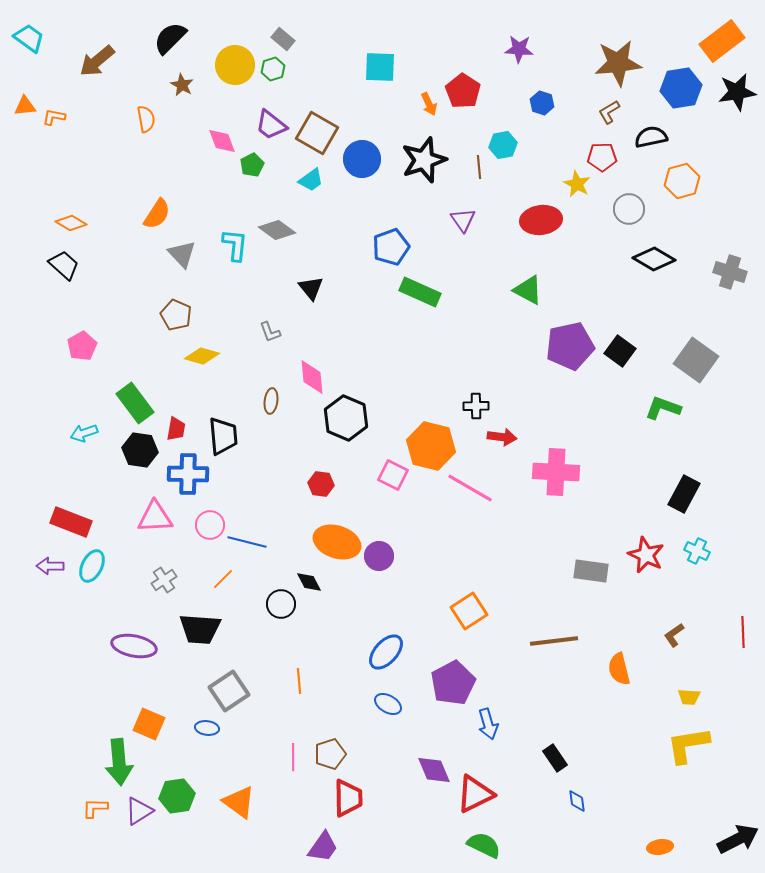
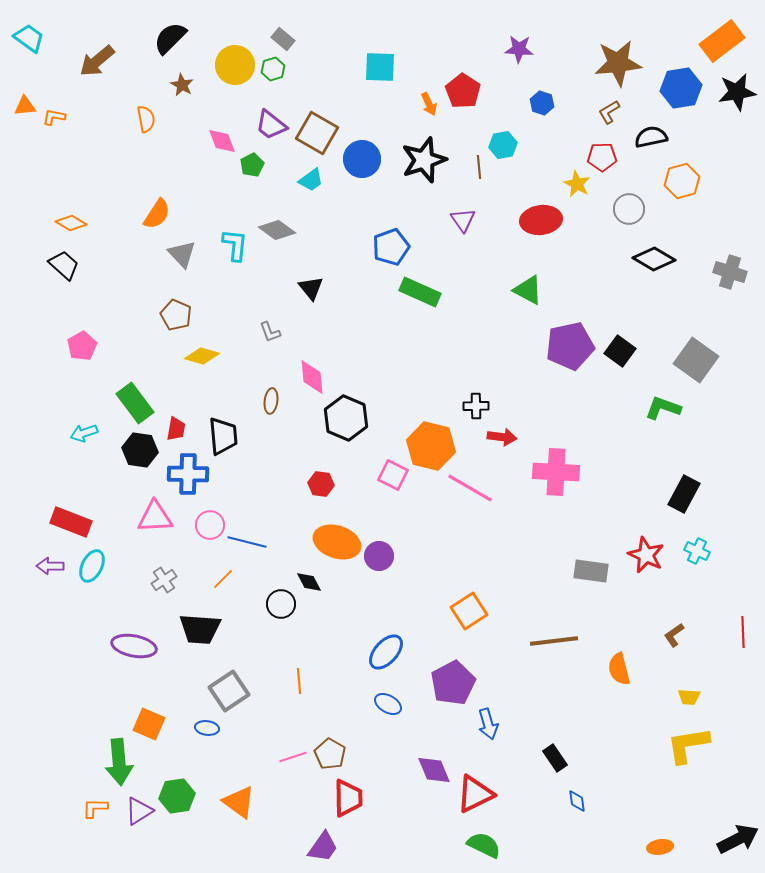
brown pentagon at (330, 754): rotated 24 degrees counterclockwise
pink line at (293, 757): rotated 72 degrees clockwise
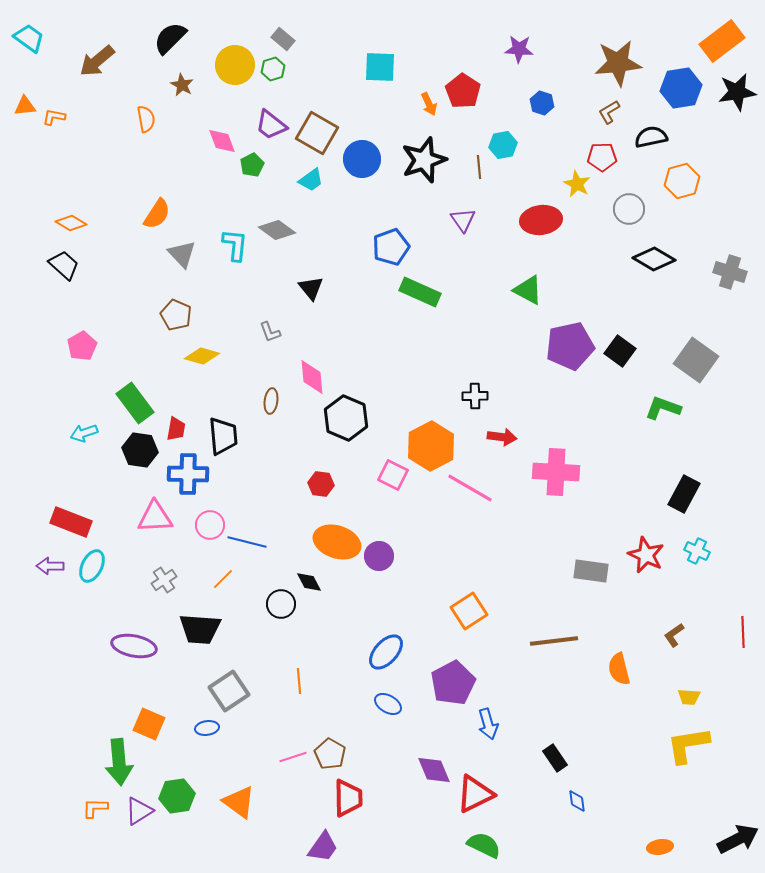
black cross at (476, 406): moved 1 px left, 10 px up
orange hexagon at (431, 446): rotated 18 degrees clockwise
blue ellipse at (207, 728): rotated 15 degrees counterclockwise
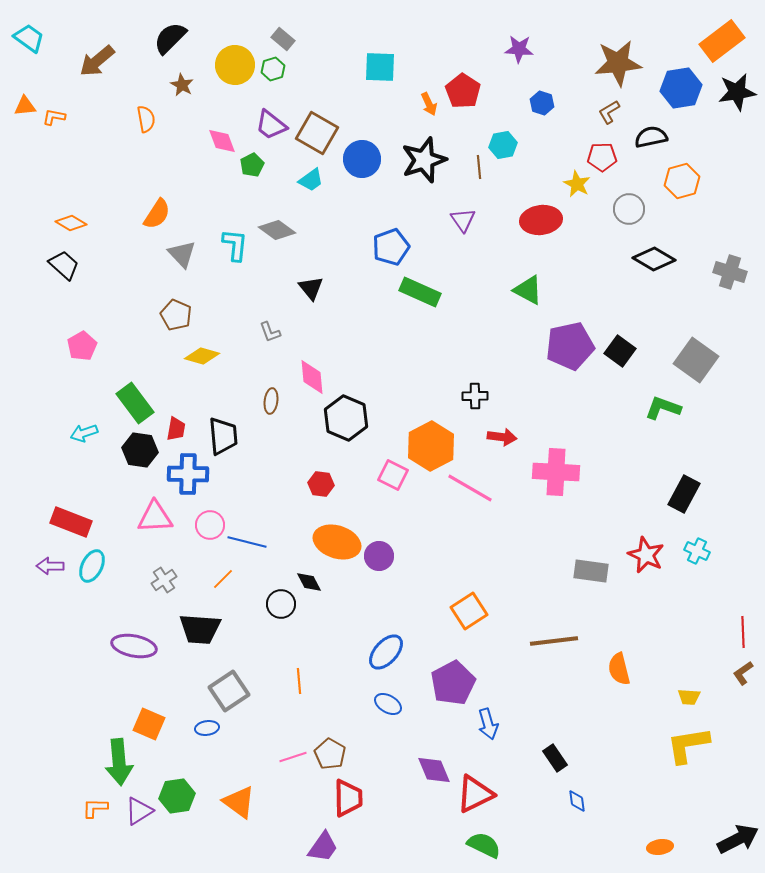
brown L-shape at (674, 635): moved 69 px right, 38 px down
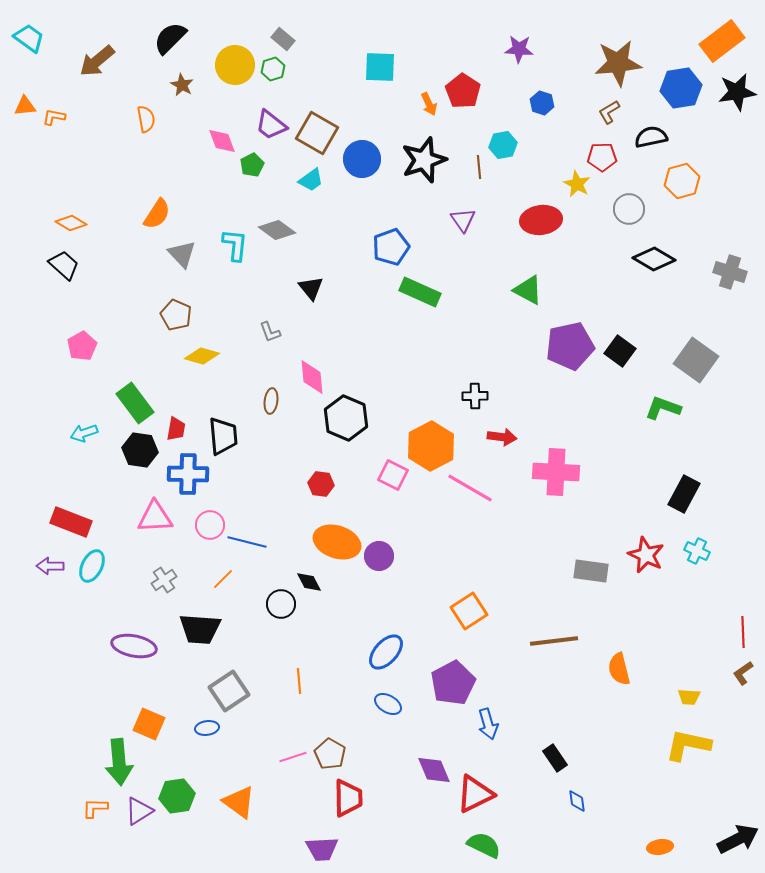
yellow L-shape at (688, 745): rotated 21 degrees clockwise
purple trapezoid at (323, 847): moved 1 px left, 2 px down; rotated 52 degrees clockwise
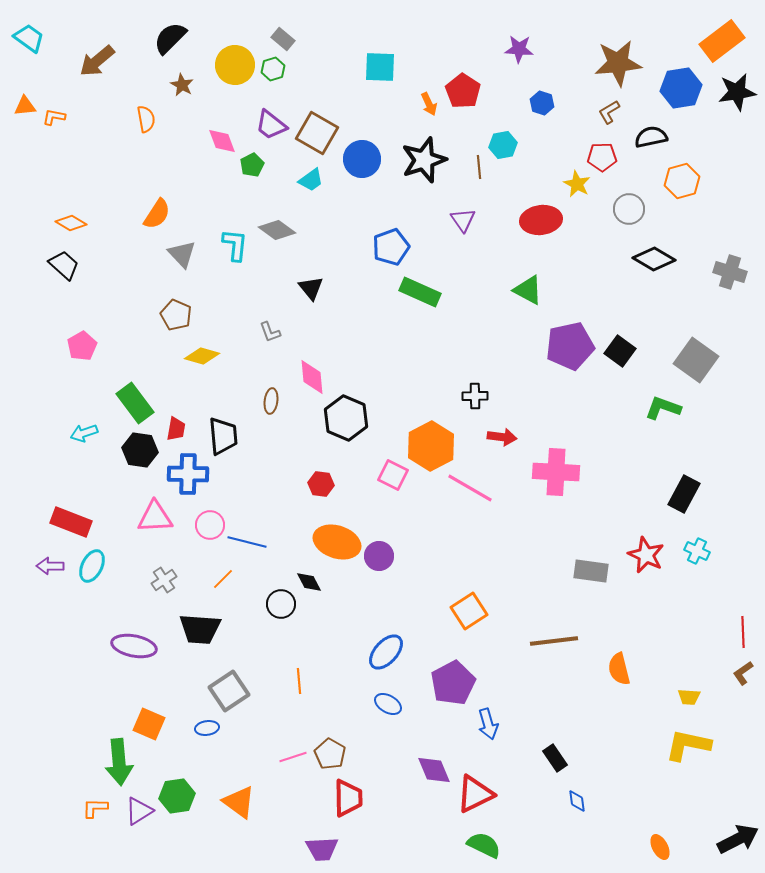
orange ellipse at (660, 847): rotated 70 degrees clockwise
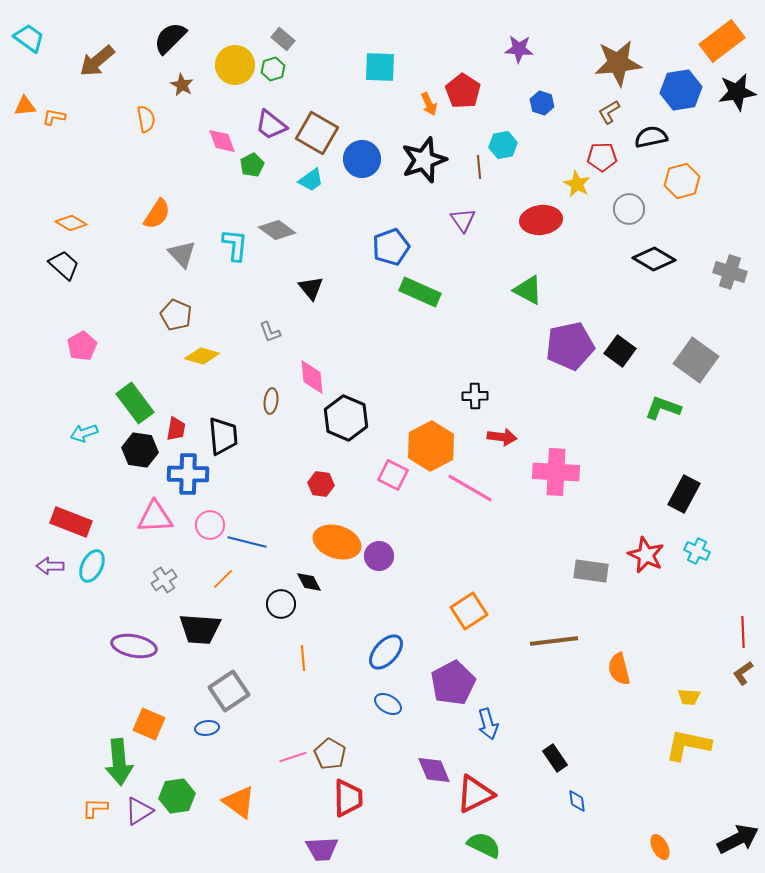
blue hexagon at (681, 88): moved 2 px down
orange line at (299, 681): moved 4 px right, 23 px up
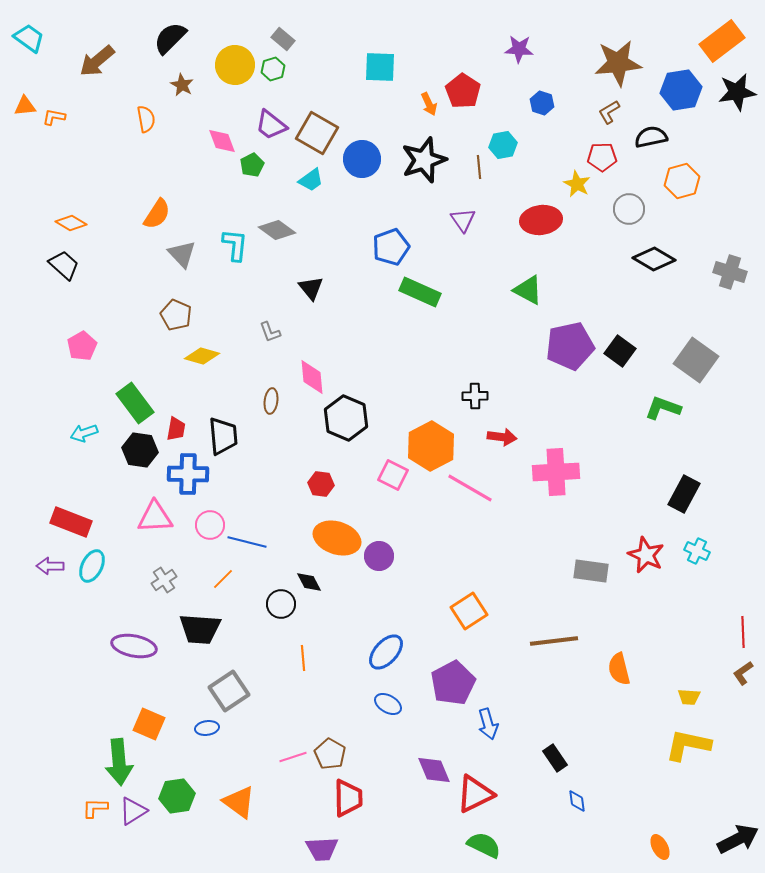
pink cross at (556, 472): rotated 6 degrees counterclockwise
orange ellipse at (337, 542): moved 4 px up
purple triangle at (139, 811): moved 6 px left
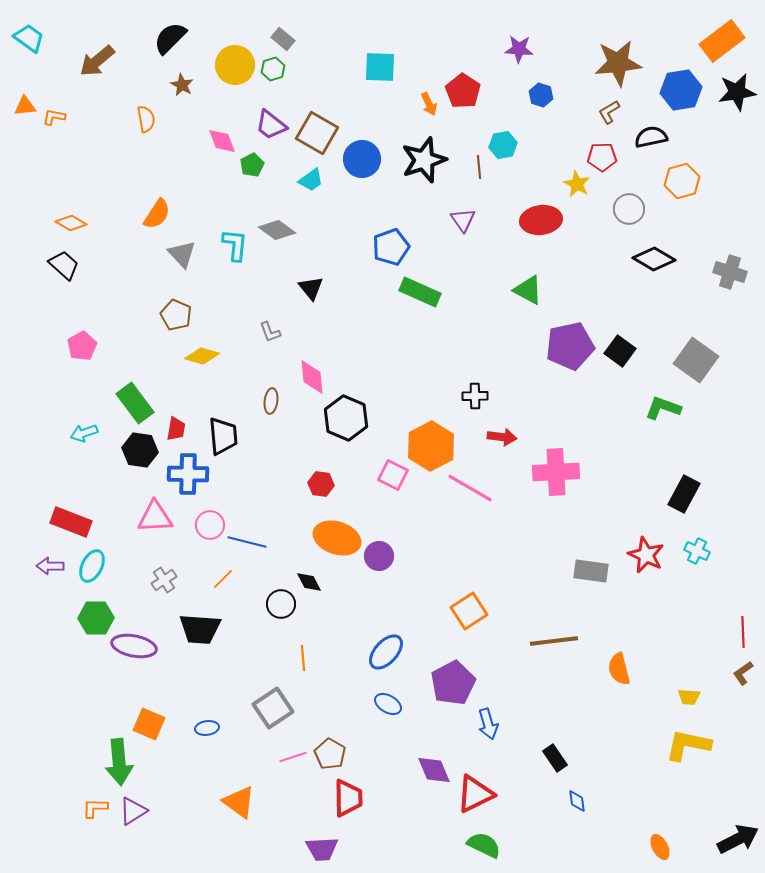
blue hexagon at (542, 103): moved 1 px left, 8 px up
gray square at (229, 691): moved 44 px right, 17 px down
green hexagon at (177, 796): moved 81 px left, 178 px up; rotated 8 degrees clockwise
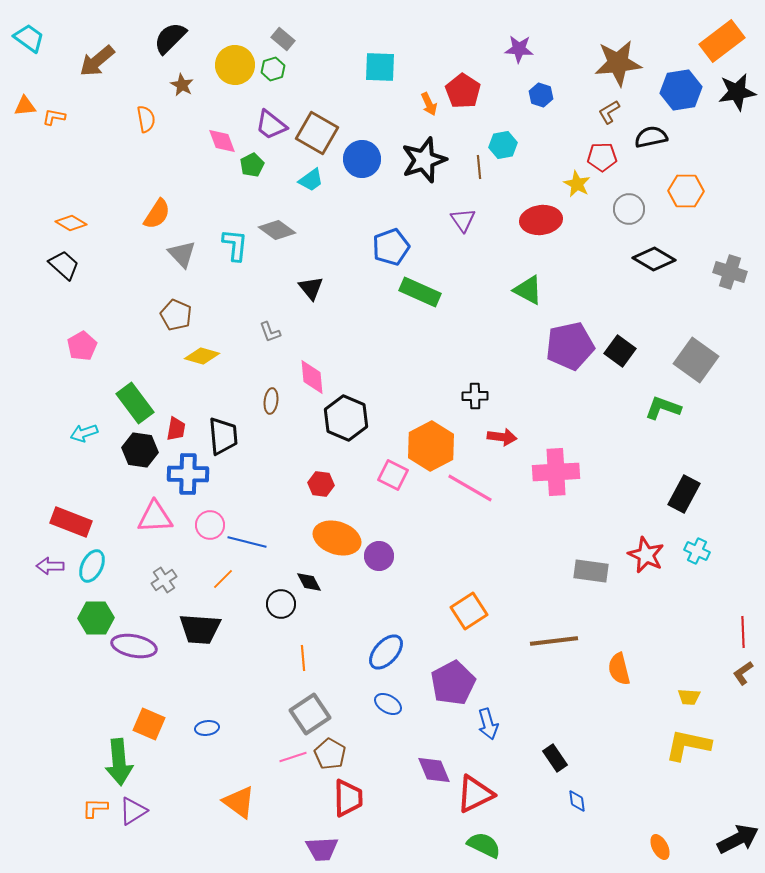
orange hexagon at (682, 181): moved 4 px right, 10 px down; rotated 16 degrees clockwise
gray square at (273, 708): moved 37 px right, 6 px down
